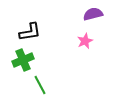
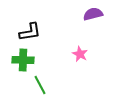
pink star: moved 5 px left, 13 px down; rotated 21 degrees counterclockwise
green cross: rotated 25 degrees clockwise
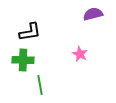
green line: rotated 18 degrees clockwise
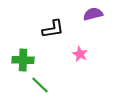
black L-shape: moved 23 px right, 3 px up
green line: rotated 36 degrees counterclockwise
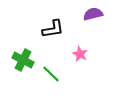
green cross: rotated 25 degrees clockwise
green line: moved 11 px right, 11 px up
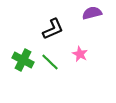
purple semicircle: moved 1 px left, 1 px up
black L-shape: rotated 15 degrees counterclockwise
green line: moved 1 px left, 12 px up
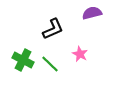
green line: moved 2 px down
